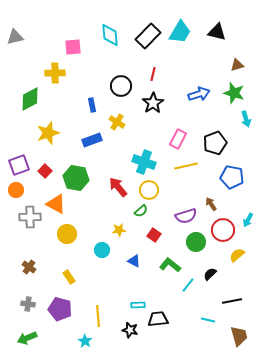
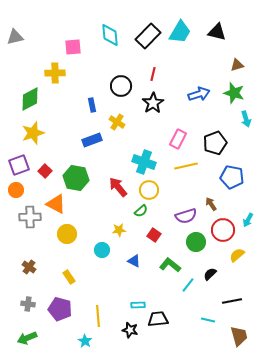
yellow star at (48, 133): moved 15 px left
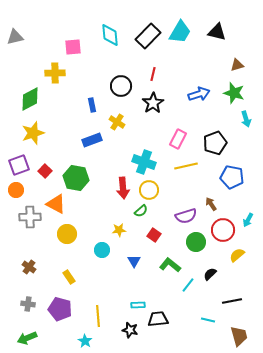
red arrow at (118, 187): moved 5 px right, 1 px down; rotated 145 degrees counterclockwise
blue triangle at (134, 261): rotated 32 degrees clockwise
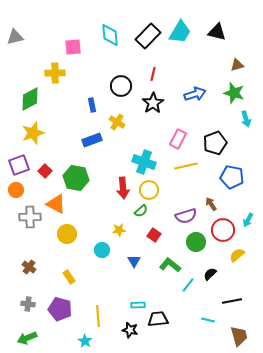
blue arrow at (199, 94): moved 4 px left
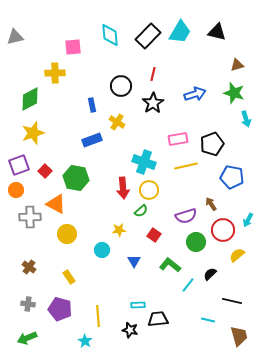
pink rectangle at (178, 139): rotated 54 degrees clockwise
black pentagon at (215, 143): moved 3 px left, 1 px down
black line at (232, 301): rotated 24 degrees clockwise
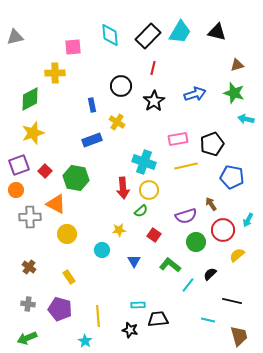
red line at (153, 74): moved 6 px up
black star at (153, 103): moved 1 px right, 2 px up
cyan arrow at (246, 119): rotated 119 degrees clockwise
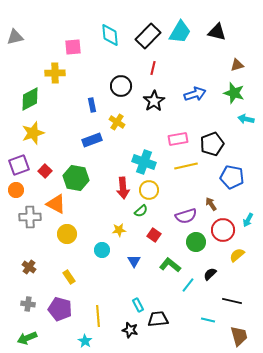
cyan rectangle at (138, 305): rotated 64 degrees clockwise
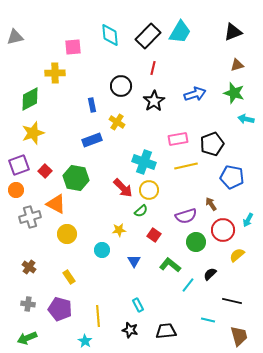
black triangle at (217, 32): moved 16 px right; rotated 36 degrees counterclockwise
red arrow at (123, 188): rotated 40 degrees counterclockwise
gray cross at (30, 217): rotated 15 degrees counterclockwise
black trapezoid at (158, 319): moved 8 px right, 12 px down
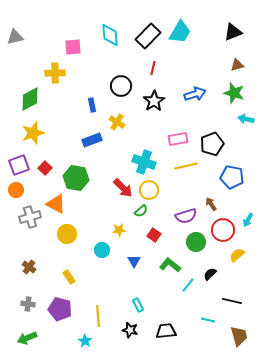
red square at (45, 171): moved 3 px up
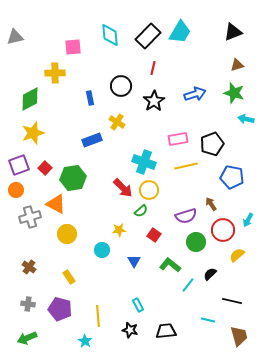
blue rectangle at (92, 105): moved 2 px left, 7 px up
green hexagon at (76, 178): moved 3 px left; rotated 20 degrees counterclockwise
